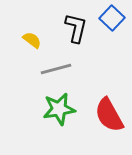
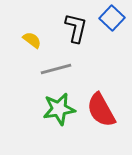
red semicircle: moved 8 px left, 5 px up
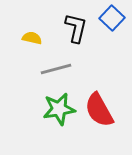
yellow semicircle: moved 2 px up; rotated 24 degrees counterclockwise
red semicircle: moved 2 px left
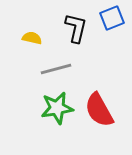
blue square: rotated 25 degrees clockwise
green star: moved 2 px left, 1 px up
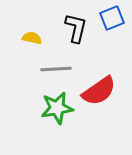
gray line: rotated 12 degrees clockwise
red semicircle: moved 19 px up; rotated 96 degrees counterclockwise
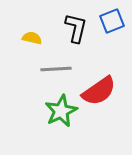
blue square: moved 3 px down
green star: moved 4 px right, 3 px down; rotated 16 degrees counterclockwise
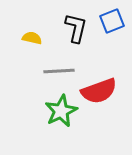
gray line: moved 3 px right, 2 px down
red semicircle: rotated 15 degrees clockwise
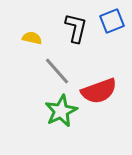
gray line: moved 2 px left; rotated 52 degrees clockwise
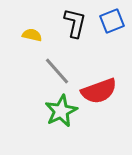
black L-shape: moved 1 px left, 5 px up
yellow semicircle: moved 3 px up
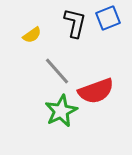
blue square: moved 4 px left, 3 px up
yellow semicircle: rotated 132 degrees clockwise
red semicircle: moved 3 px left
